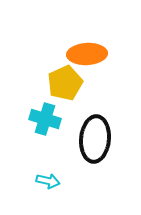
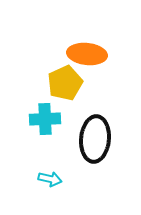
orange ellipse: rotated 9 degrees clockwise
cyan cross: rotated 20 degrees counterclockwise
cyan arrow: moved 2 px right, 2 px up
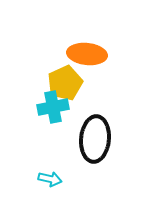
cyan cross: moved 8 px right, 12 px up; rotated 8 degrees counterclockwise
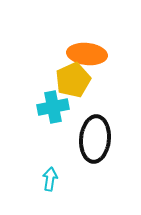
yellow pentagon: moved 8 px right, 3 px up
cyan arrow: rotated 95 degrees counterclockwise
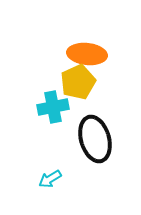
yellow pentagon: moved 5 px right, 2 px down
black ellipse: rotated 21 degrees counterclockwise
cyan arrow: rotated 130 degrees counterclockwise
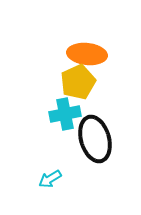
cyan cross: moved 12 px right, 7 px down
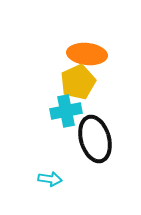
cyan cross: moved 1 px right, 3 px up
cyan arrow: rotated 140 degrees counterclockwise
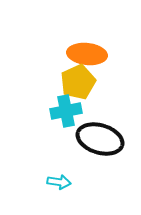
black ellipse: moved 5 px right; rotated 57 degrees counterclockwise
cyan arrow: moved 9 px right, 3 px down
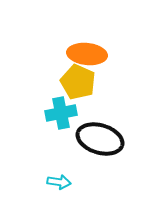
yellow pentagon: rotated 24 degrees counterclockwise
cyan cross: moved 5 px left, 2 px down
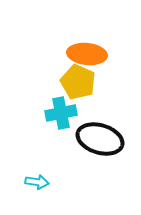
cyan arrow: moved 22 px left
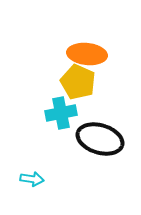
cyan arrow: moved 5 px left, 3 px up
